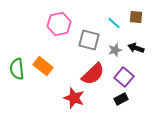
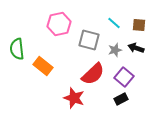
brown square: moved 3 px right, 8 px down
green semicircle: moved 20 px up
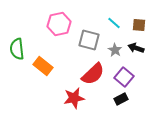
gray star: rotated 24 degrees counterclockwise
red star: rotated 30 degrees counterclockwise
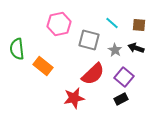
cyan line: moved 2 px left
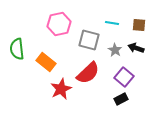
cyan line: rotated 32 degrees counterclockwise
orange rectangle: moved 3 px right, 4 px up
red semicircle: moved 5 px left, 1 px up
red star: moved 13 px left, 9 px up; rotated 15 degrees counterclockwise
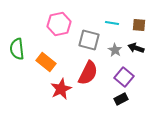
red semicircle: rotated 20 degrees counterclockwise
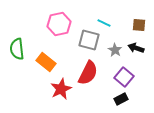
cyan line: moved 8 px left; rotated 16 degrees clockwise
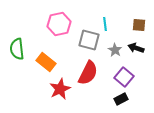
cyan line: moved 1 px right, 1 px down; rotated 56 degrees clockwise
red star: moved 1 px left
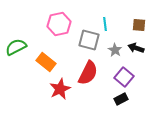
green semicircle: moved 1 px left, 2 px up; rotated 70 degrees clockwise
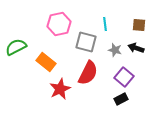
gray square: moved 3 px left, 2 px down
gray star: rotated 16 degrees counterclockwise
